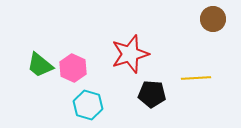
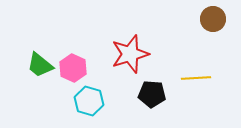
cyan hexagon: moved 1 px right, 4 px up
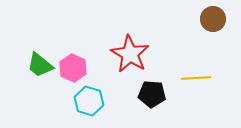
red star: rotated 24 degrees counterclockwise
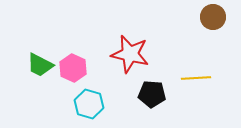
brown circle: moved 2 px up
red star: rotated 18 degrees counterclockwise
green trapezoid: rotated 12 degrees counterclockwise
cyan hexagon: moved 3 px down
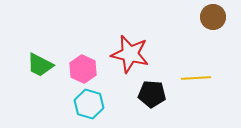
pink hexagon: moved 10 px right, 1 px down
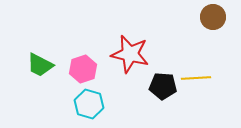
pink hexagon: rotated 16 degrees clockwise
black pentagon: moved 11 px right, 8 px up
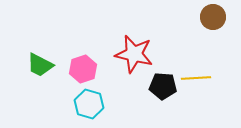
red star: moved 4 px right
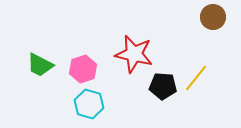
yellow line: rotated 48 degrees counterclockwise
